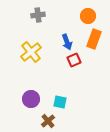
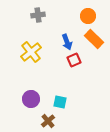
orange rectangle: rotated 66 degrees counterclockwise
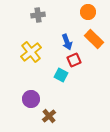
orange circle: moved 4 px up
cyan square: moved 1 px right, 27 px up; rotated 16 degrees clockwise
brown cross: moved 1 px right, 5 px up
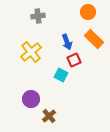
gray cross: moved 1 px down
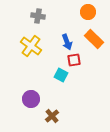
gray cross: rotated 16 degrees clockwise
yellow cross: moved 6 px up; rotated 15 degrees counterclockwise
red square: rotated 16 degrees clockwise
brown cross: moved 3 px right
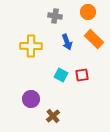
gray cross: moved 17 px right
yellow cross: rotated 35 degrees counterclockwise
red square: moved 8 px right, 15 px down
brown cross: moved 1 px right
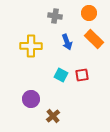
orange circle: moved 1 px right, 1 px down
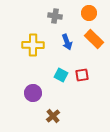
yellow cross: moved 2 px right, 1 px up
purple circle: moved 2 px right, 6 px up
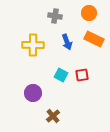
orange rectangle: rotated 18 degrees counterclockwise
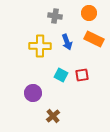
yellow cross: moved 7 px right, 1 px down
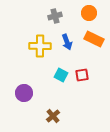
gray cross: rotated 24 degrees counterclockwise
purple circle: moved 9 px left
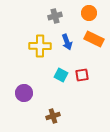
brown cross: rotated 24 degrees clockwise
